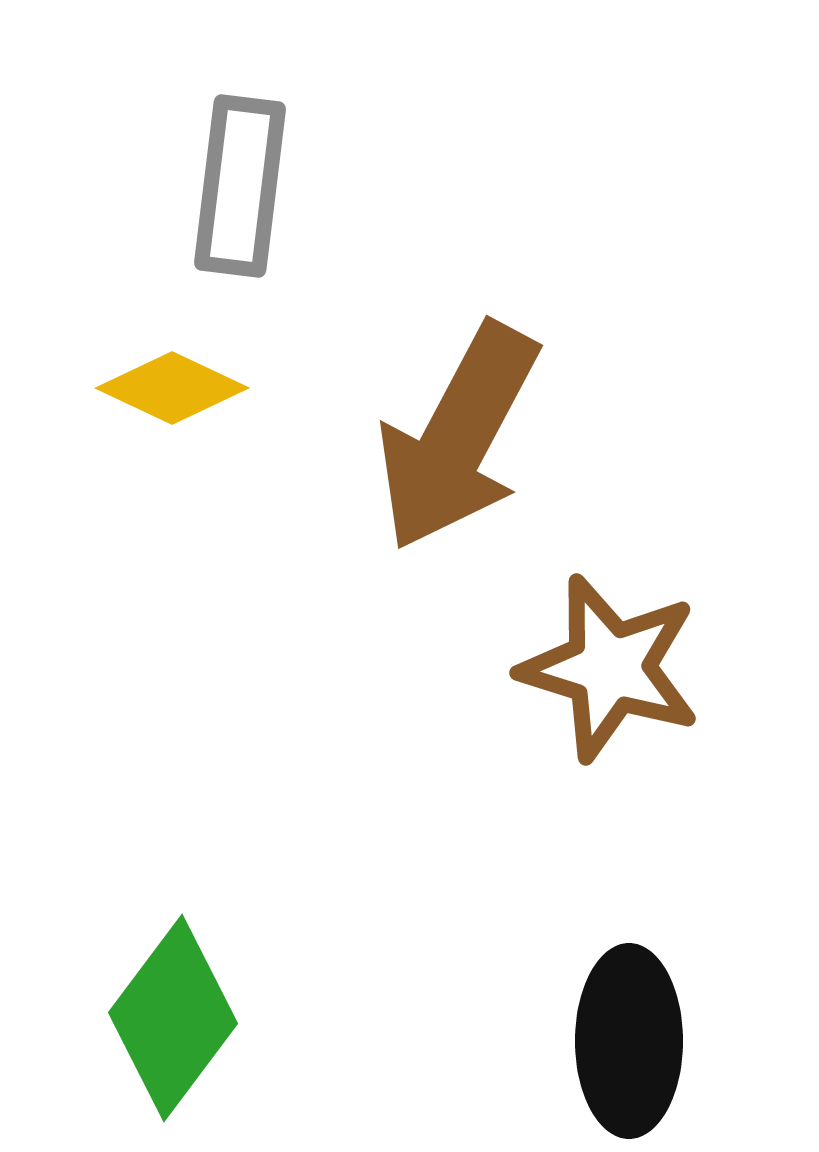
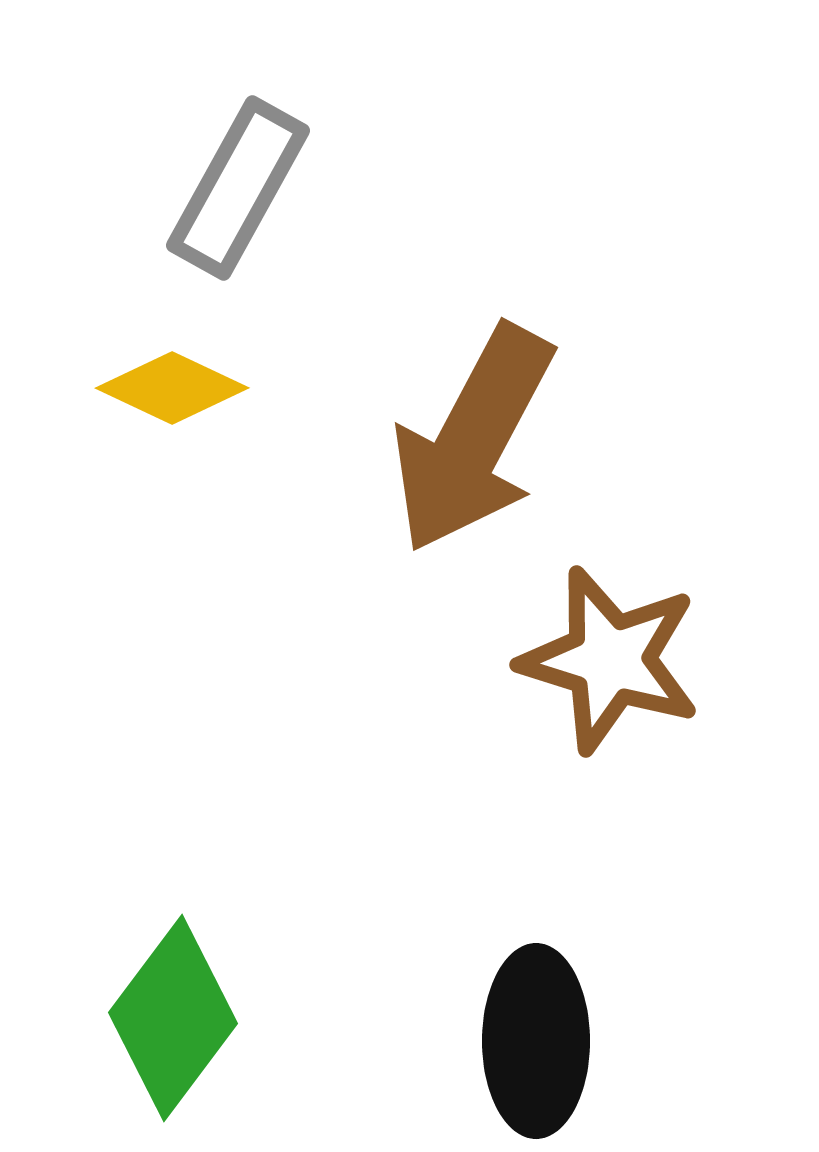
gray rectangle: moved 2 px left, 2 px down; rotated 22 degrees clockwise
brown arrow: moved 15 px right, 2 px down
brown star: moved 8 px up
black ellipse: moved 93 px left
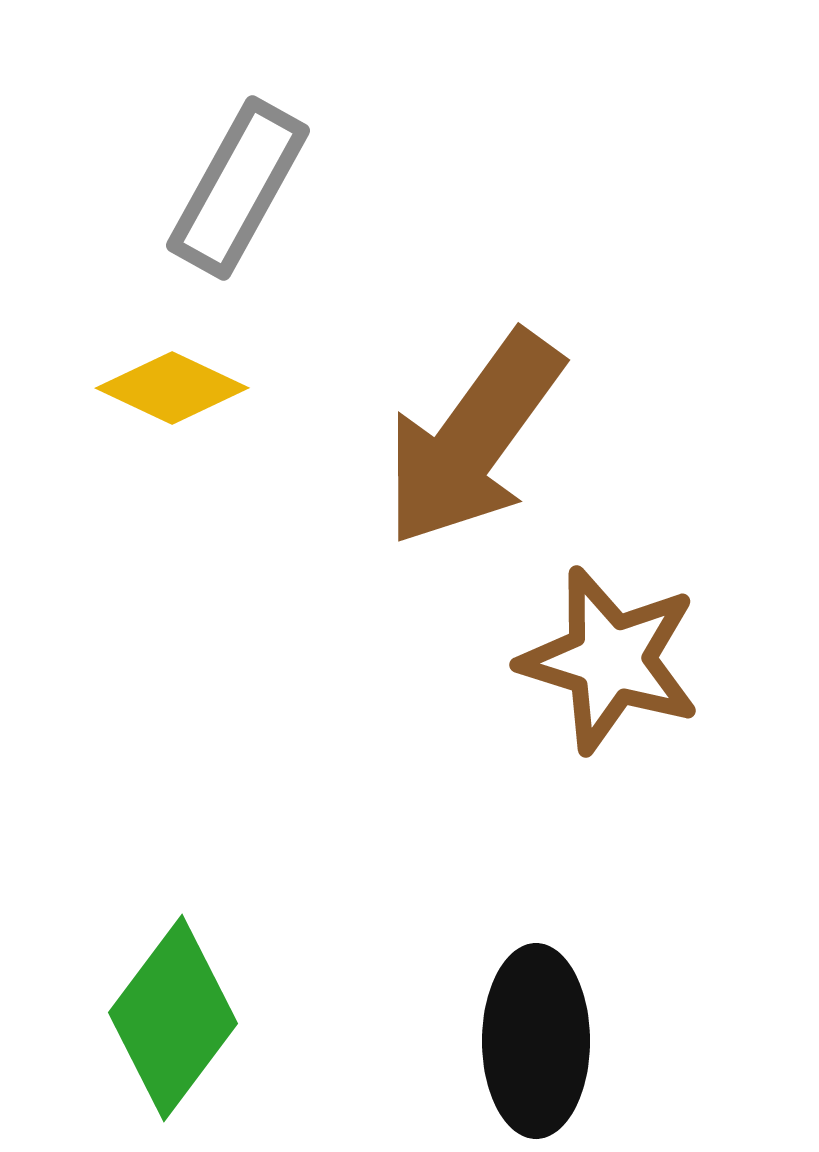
brown arrow: rotated 8 degrees clockwise
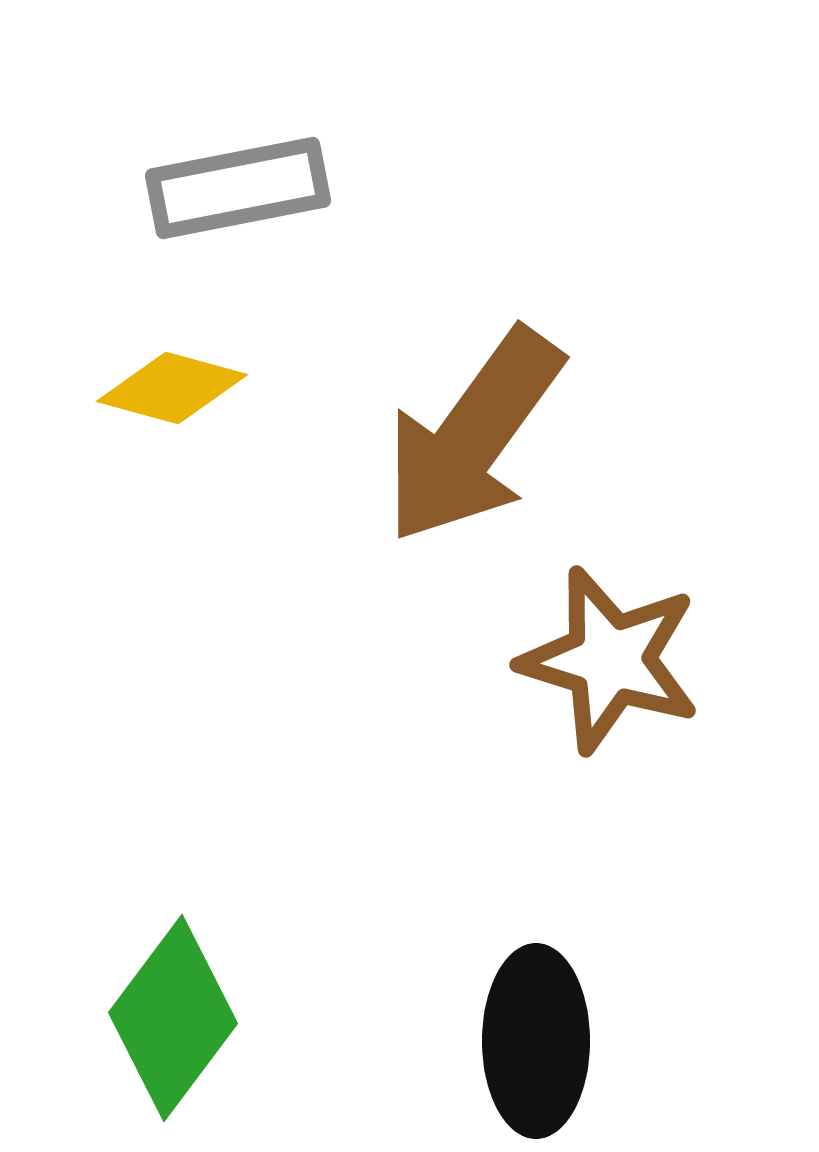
gray rectangle: rotated 50 degrees clockwise
yellow diamond: rotated 10 degrees counterclockwise
brown arrow: moved 3 px up
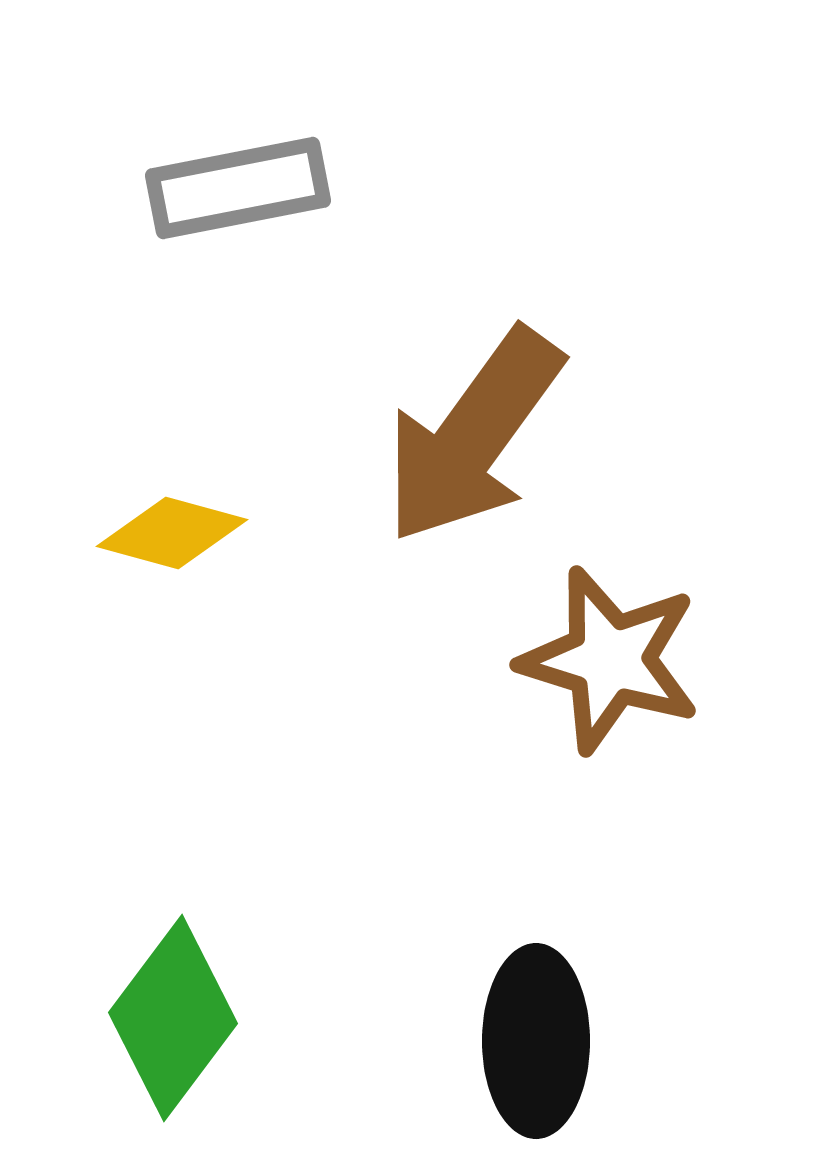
yellow diamond: moved 145 px down
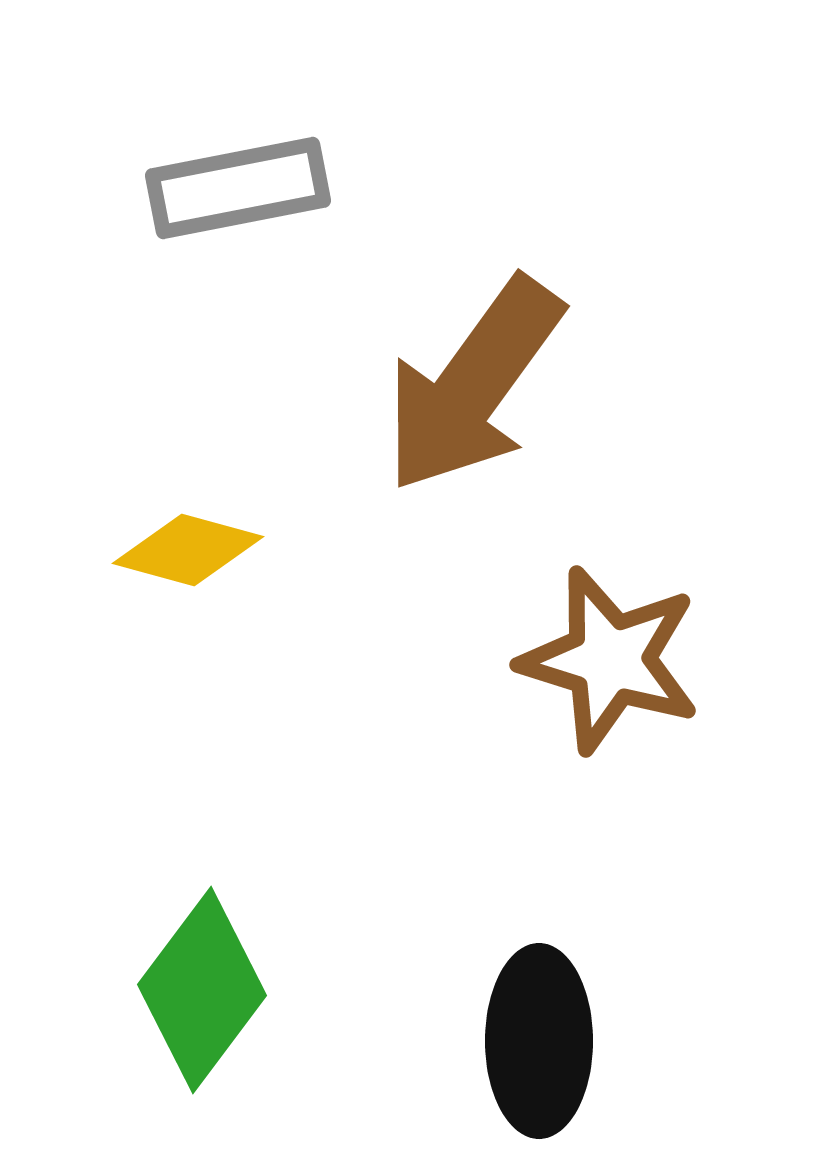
brown arrow: moved 51 px up
yellow diamond: moved 16 px right, 17 px down
green diamond: moved 29 px right, 28 px up
black ellipse: moved 3 px right
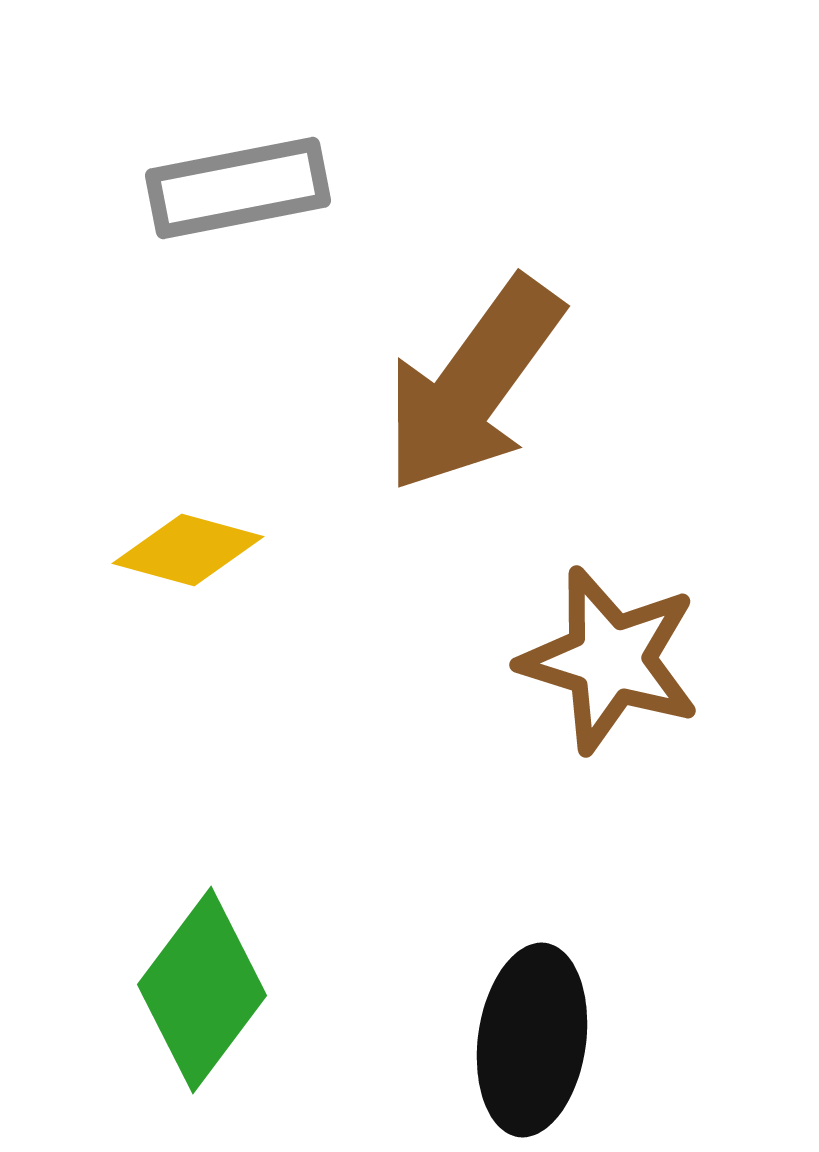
black ellipse: moved 7 px left, 1 px up; rotated 8 degrees clockwise
